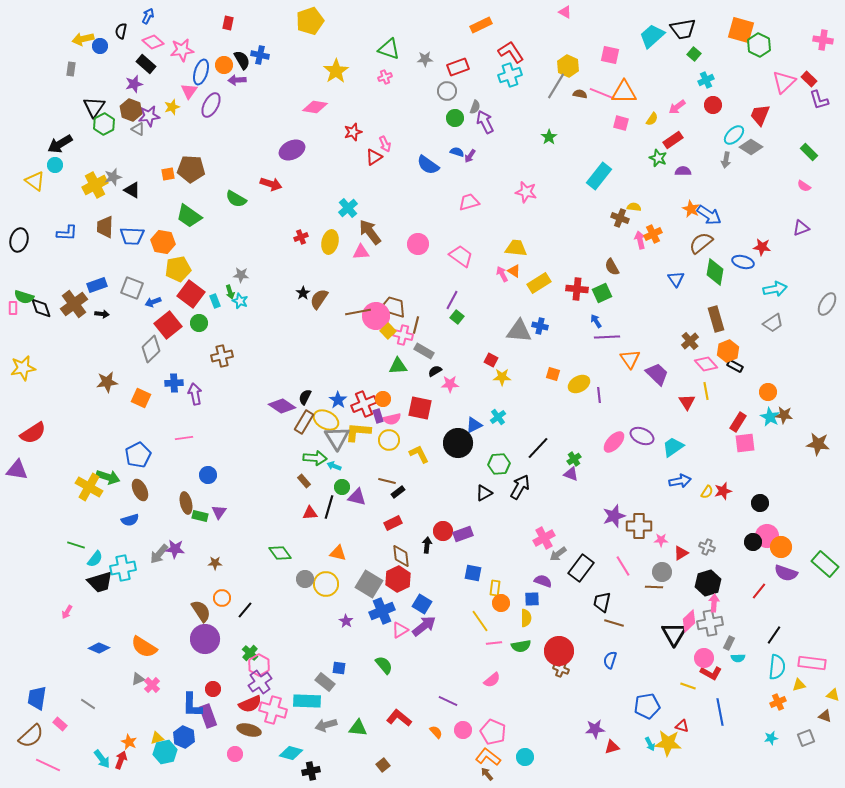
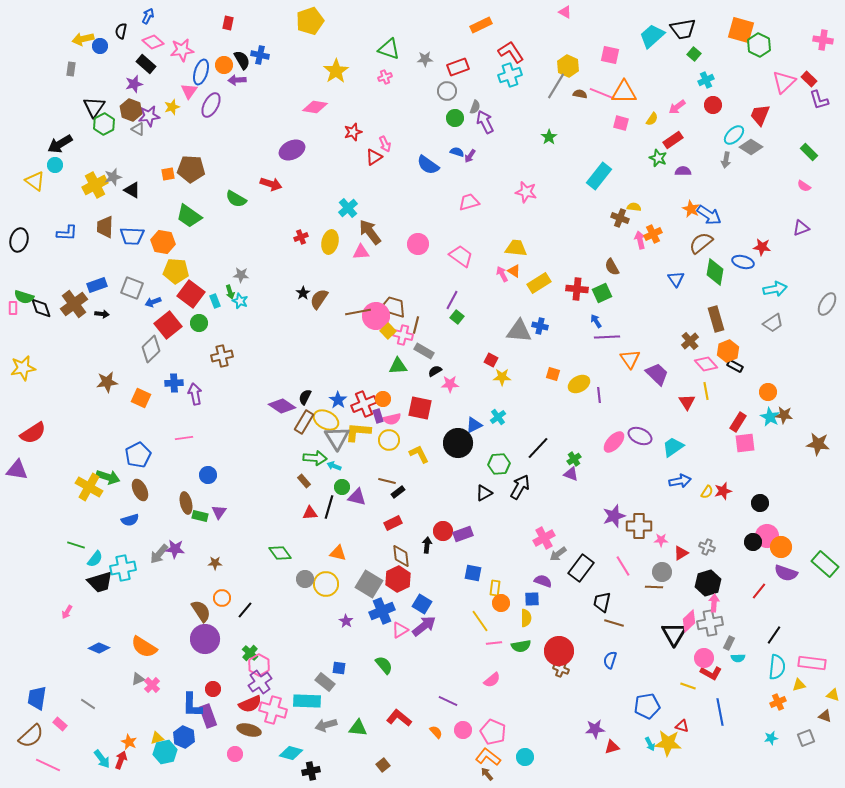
yellow pentagon at (178, 269): moved 2 px left, 2 px down; rotated 15 degrees clockwise
purple ellipse at (642, 436): moved 2 px left
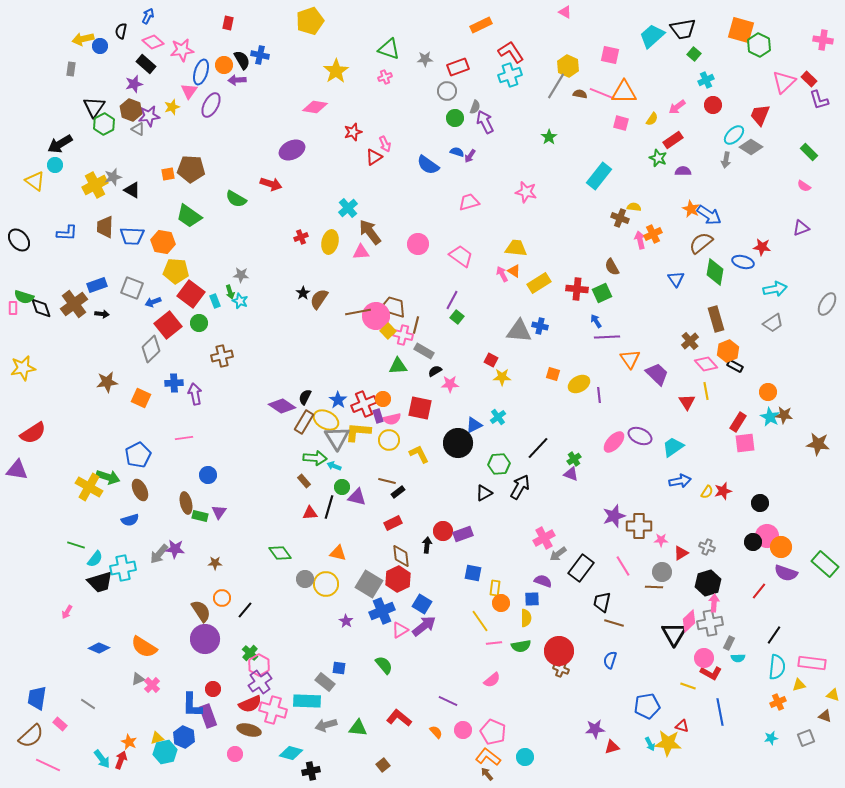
black ellipse at (19, 240): rotated 55 degrees counterclockwise
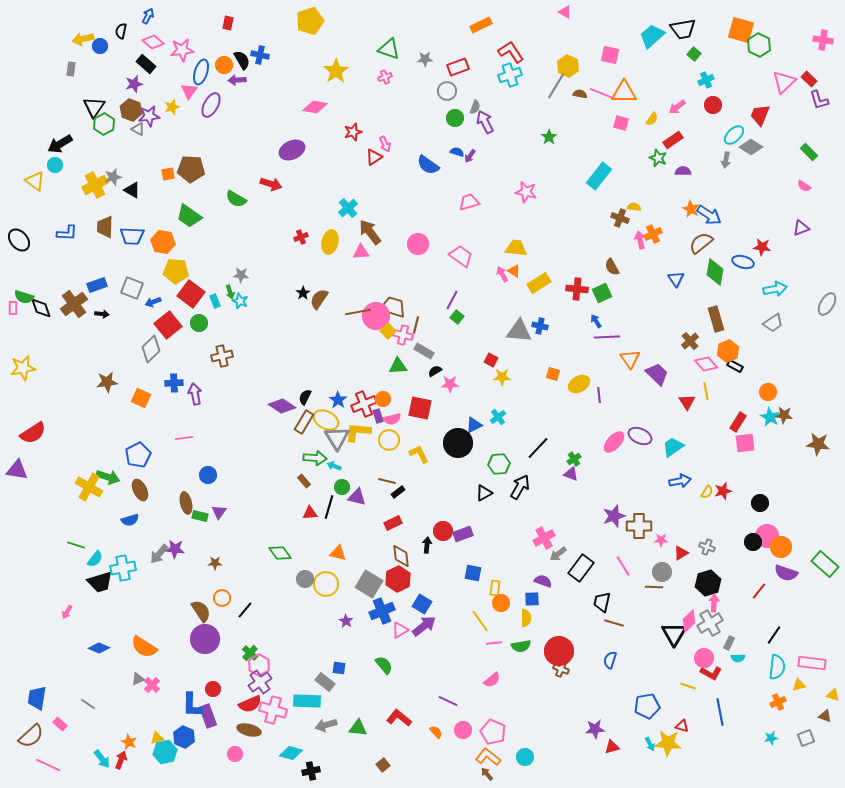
gray cross at (710, 623): rotated 20 degrees counterclockwise
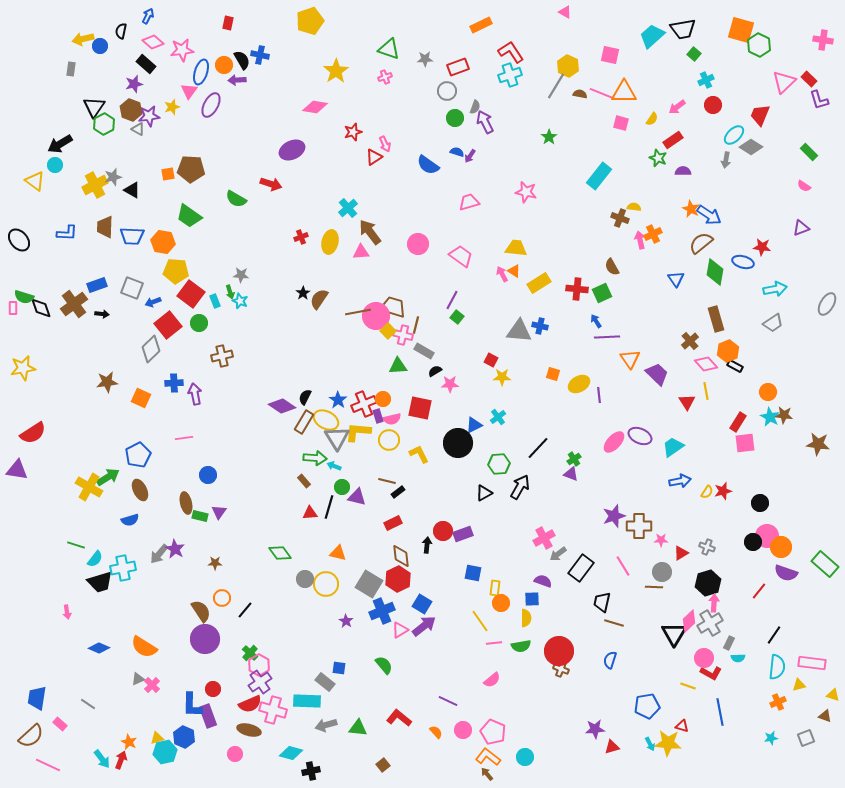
green arrow at (108, 477): rotated 50 degrees counterclockwise
purple star at (175, 549): rotated 24 degrees clockwise
pink arrow at (67, 612): rotated 40 degrees counterclockwise
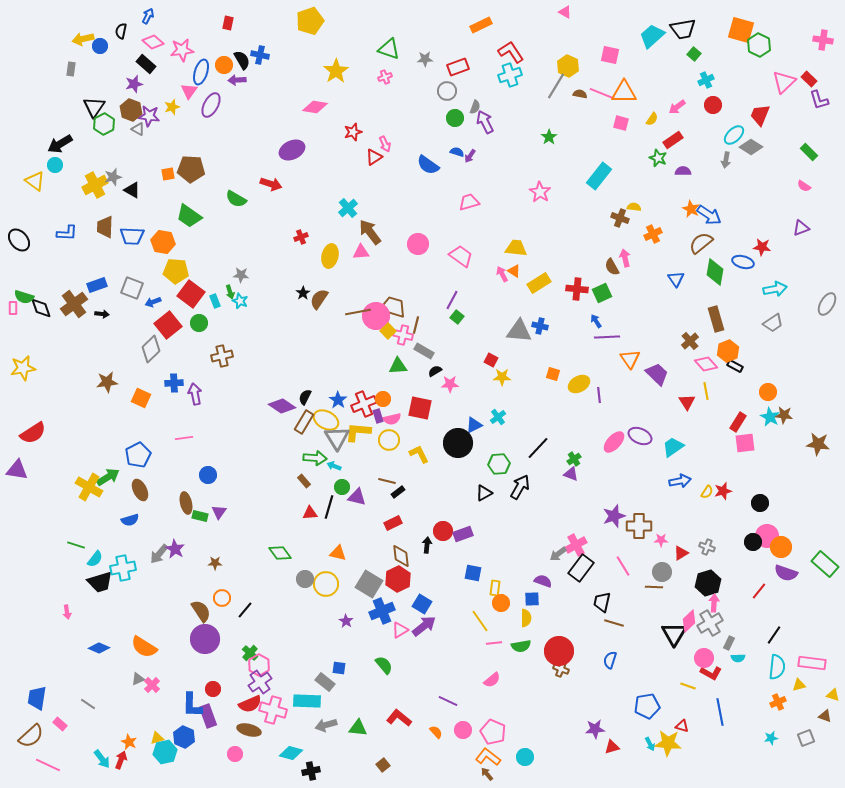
purple star at (149, 116): rotated 15 degrees clockwise
pink star at (526, 192): moved 14 px right; rotated 20 degrees clockwise
pink arrow at (640, 240): moved 15 px left, 18 px down
yellow ellipse at (330, 242): moved 14 px down
pink cross at (544, 538): moved 32 px right, 7 px down
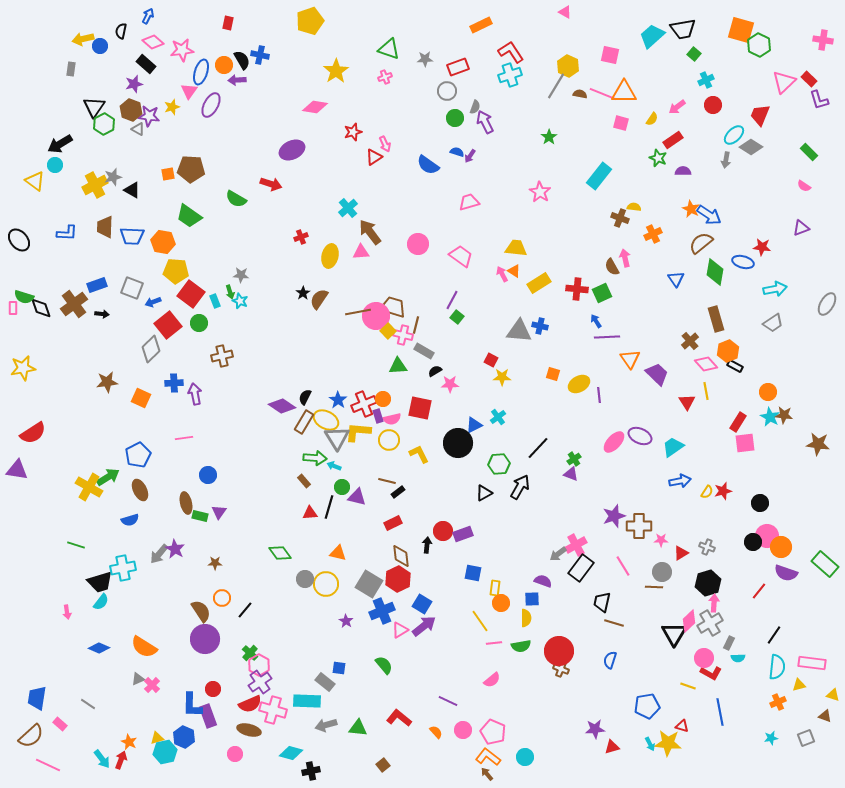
cyan semicircle at (95, 559): moved 6 px right, 43 px down
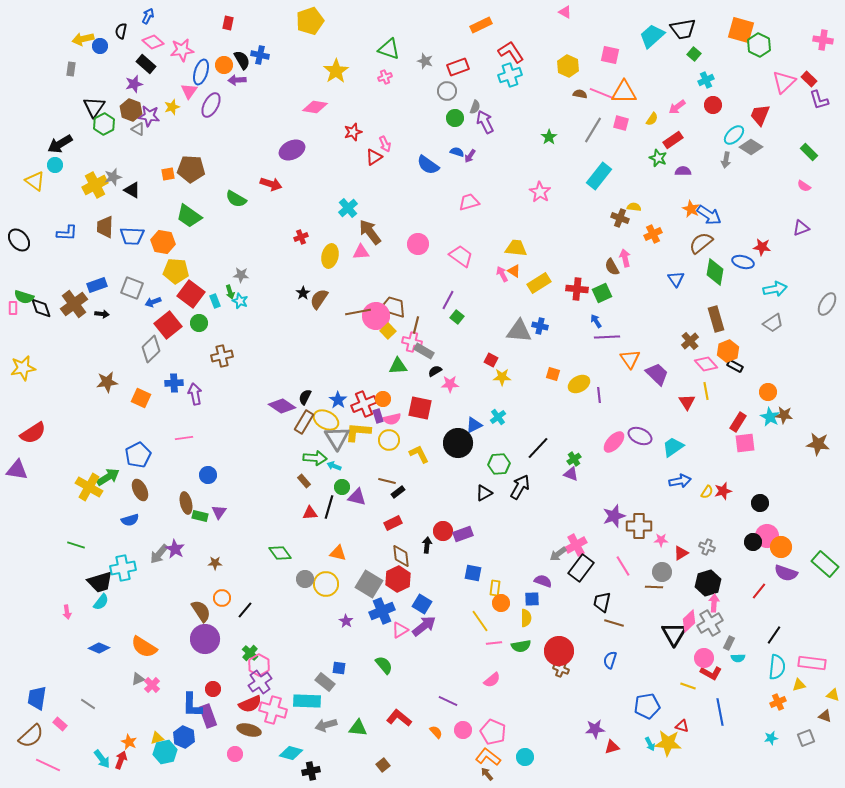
gray star at (425, 59): moved 2 px down; rotated 21 degrees clockwise
gray line at (556, 86): moved 37 px right, 44 px down
purple line at (452, 300): moved 4 px left
pink cross at (403, 335): moved 9 px right, 7 px down
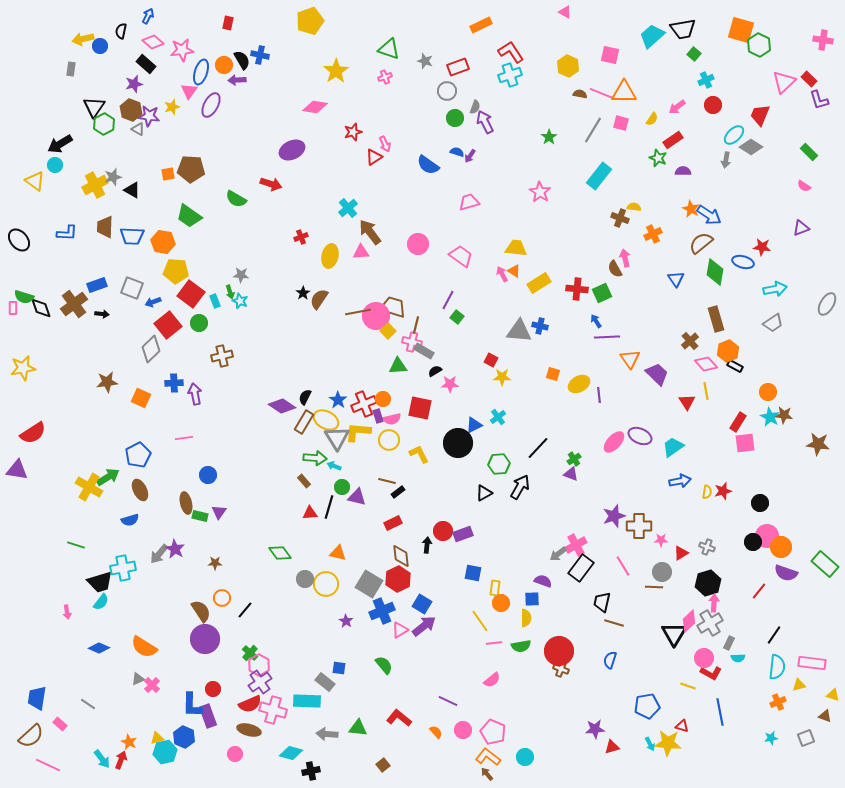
brown semicircle at (612, 267): moved 3 px right, 2 px down
yellow semicircle at (707, 492): rotated 24 degrees counterclockwise
gray arrow at (326, 725): moved 1 px right, 9 px down; rotated 20 degrees clockwise
